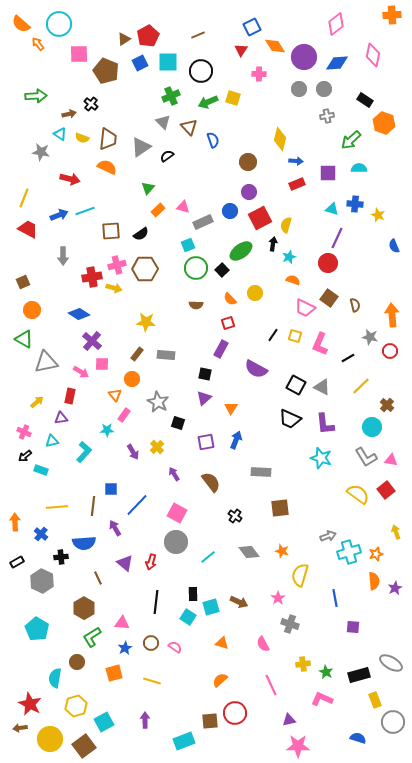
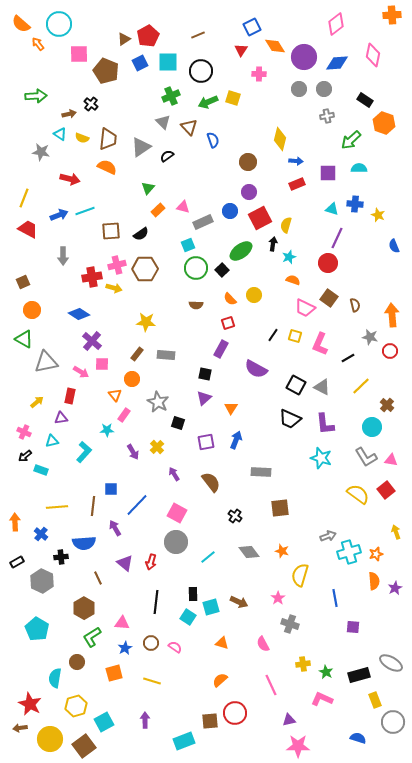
yellow circle at (255, 293): moved 1 px left, 2 px down
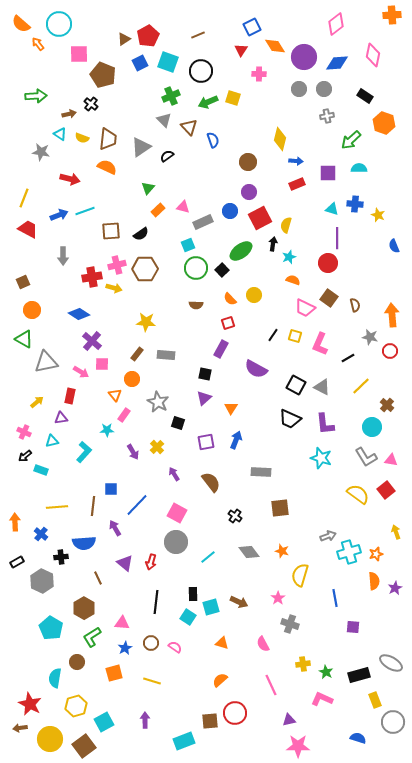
cyan square at (168, 62): rotated 20 degrees clockwise
brown pentagon at (106, 71): moved 3 px left, 4 px down
black rectangle at (365, 100): moved 4 px up
gray triangle at (163, 122): moved 1 px right, 2 px up
purple line at (337, 238): rotated 25 degrees counterclockwise
cyan pentagon at (37, 629): moved 14 px right, 1 px up
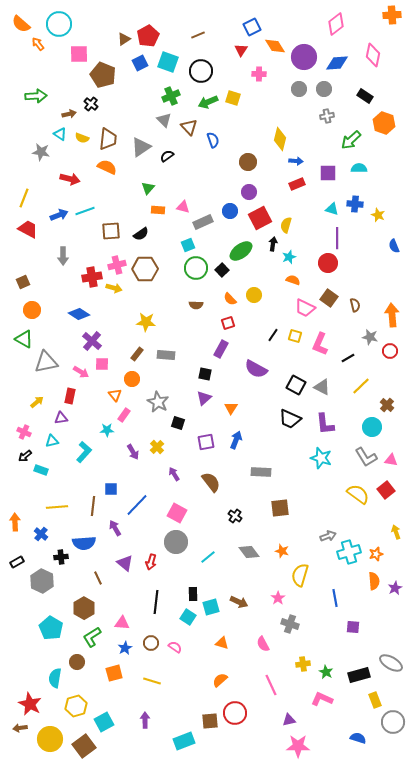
orange rectangle at (158, 210): rotated 48 degrees clockwise
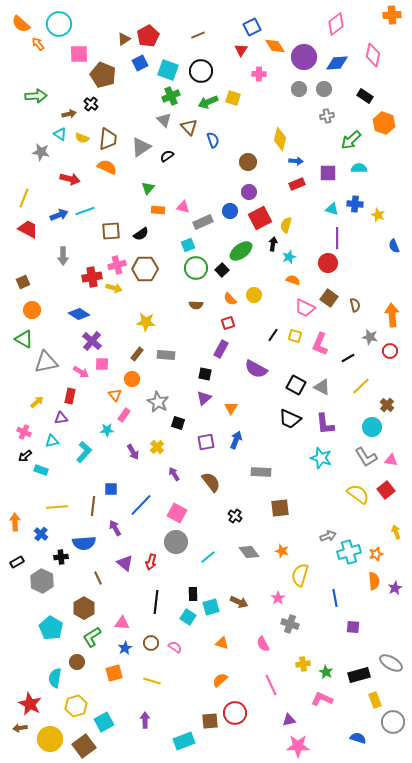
cyan square at (168, 62): moved 8 px down
blue line at (137, 505): moved 4 px right
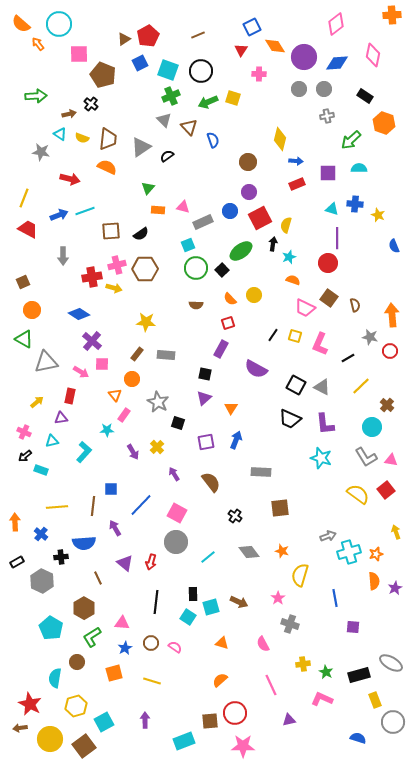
pink star at (298, 746): moved 55 px left
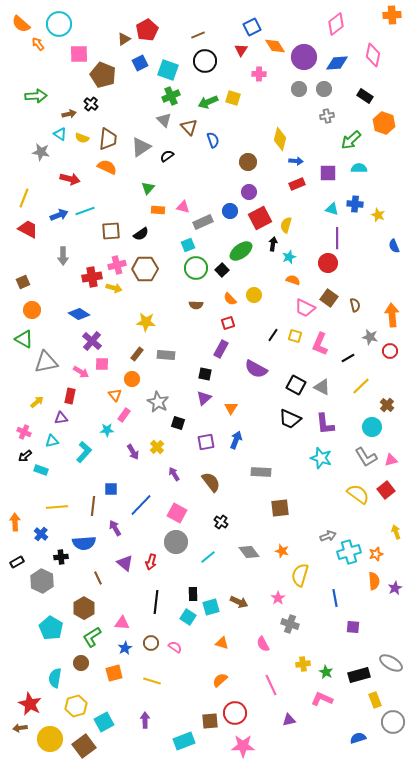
red pentagon at (148, 36): moved 1 px left, 6 px up
black circle at (201, 71): moved 4 px right, 10 px up
pink triangle at (391, 460): rotated 24 degrees counterclockwise
black cross at (235, 516): moved 14 px left, 6 px down
brown circle at (77, 662): moved 4 px right, 1 px down
blue semicircle at (358, 738): rotated 35 degrees counterclockwise
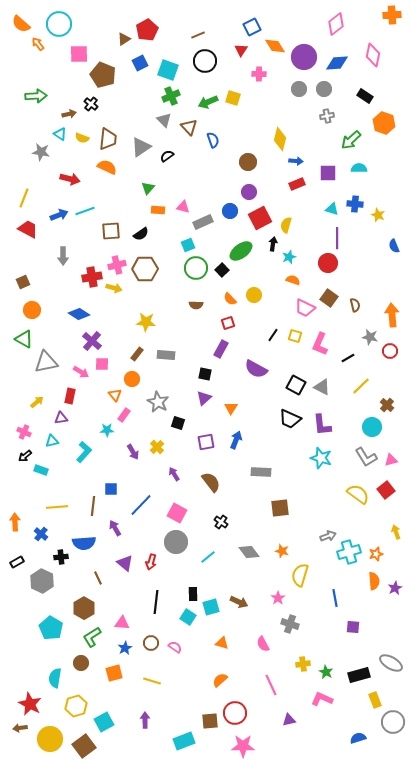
purple L-shape at (325, 424): moved 3 px left, 1 px down
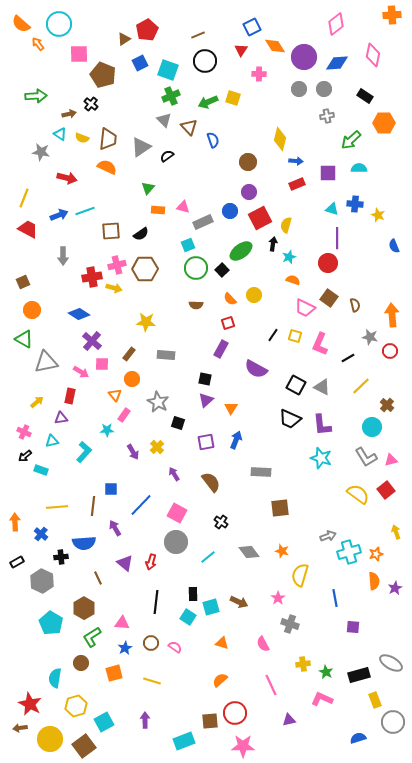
orange hexagon at (384, 123): rotated 20 degrees counterclockwise
red arrow at (70, 179): moved 3 px left, 1 px up
brown rectangle at (137, 354): moved 8 px left
black square at (205, 374): moved 5 px down
purple triangle at (204, 398): moved 2 px right, 2 px down
cyan pentagon at (51, 628): moved 5 px up
